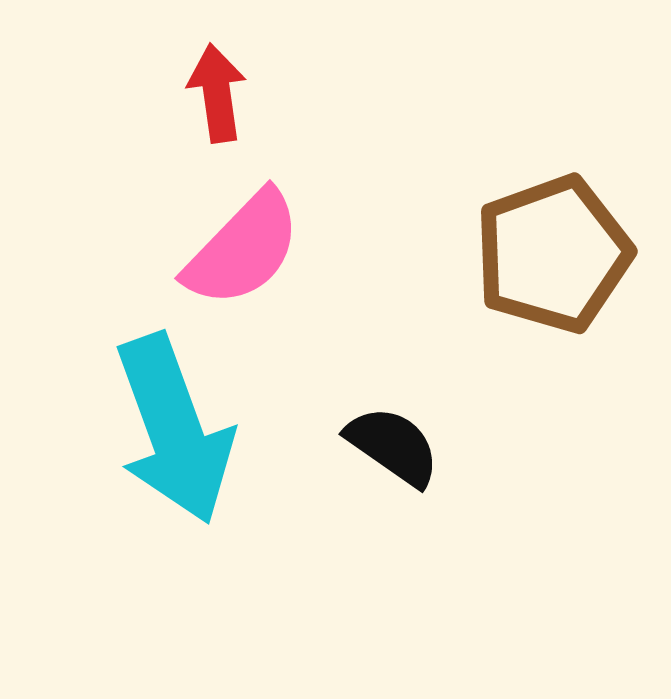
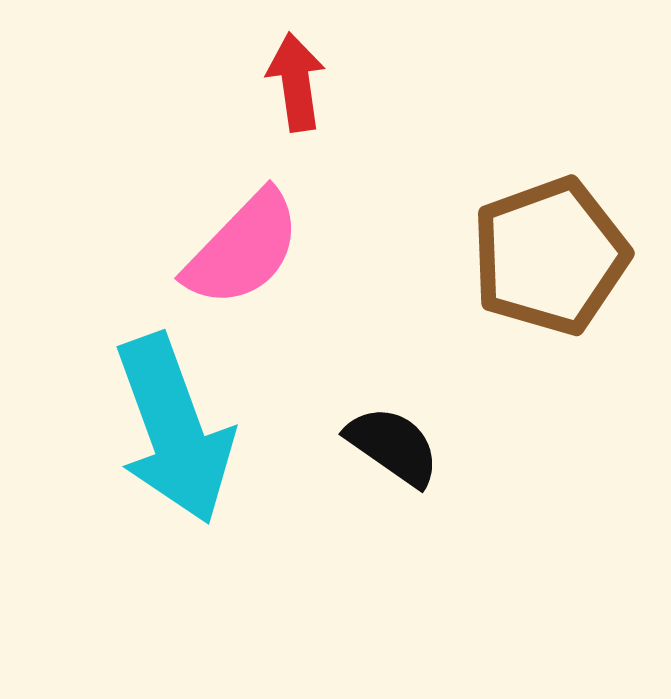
red arrow: moved 79 px right, 11 px up
brown pentagon: moved 3 px left, 2 px down
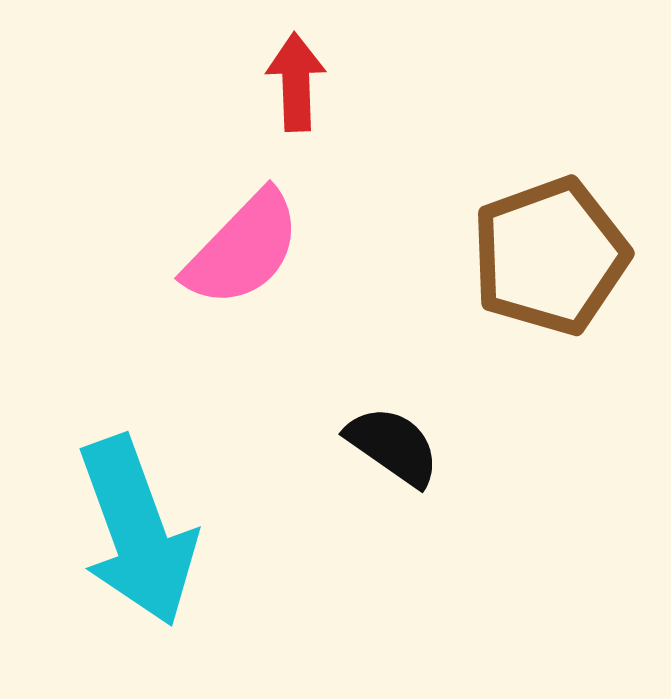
red arrow: rotated 6 degrees clockwise
cyan arrow: moved 37 px left, 102 px down
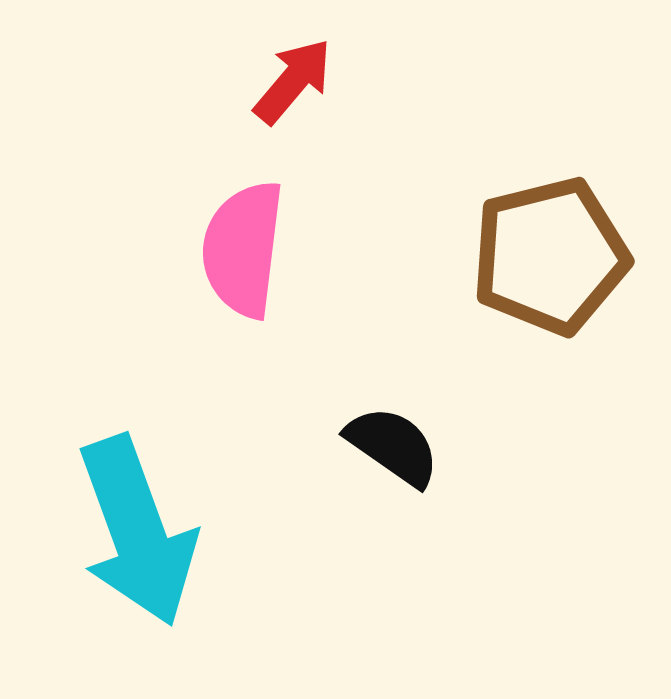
red arrow: moved 3 px left, 1 px up; rotated 42 degrees clockwise
pink semicircle: rotated 143 degrees clockwise
brown pentagon: rotated 6 degrees clockwise
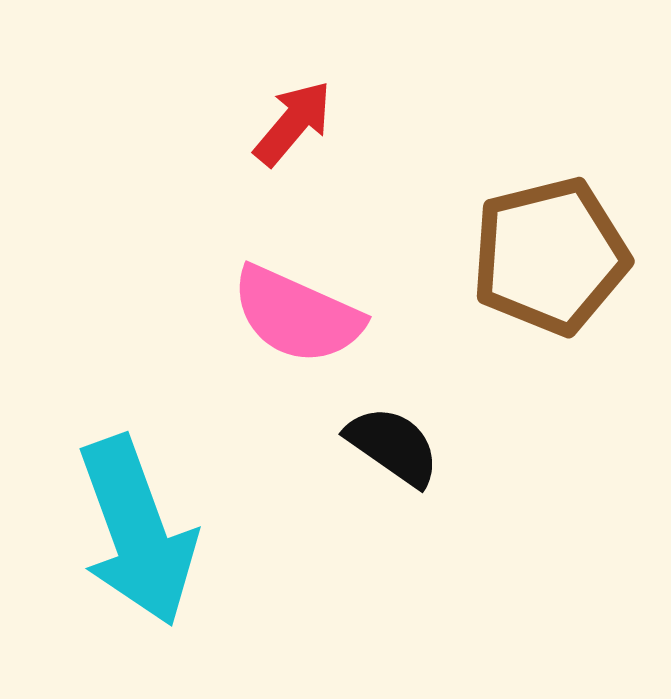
red arrow: moved 42 px down
pink semicircle: moved 54 px right, 66 px down; rotated 73 degrees counterclockwise
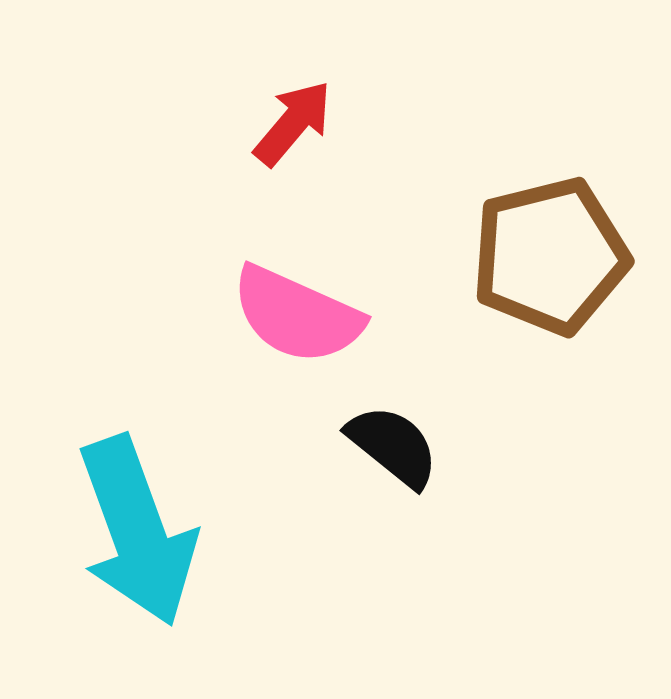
black semicircle: rotated 4 degrees clockwise
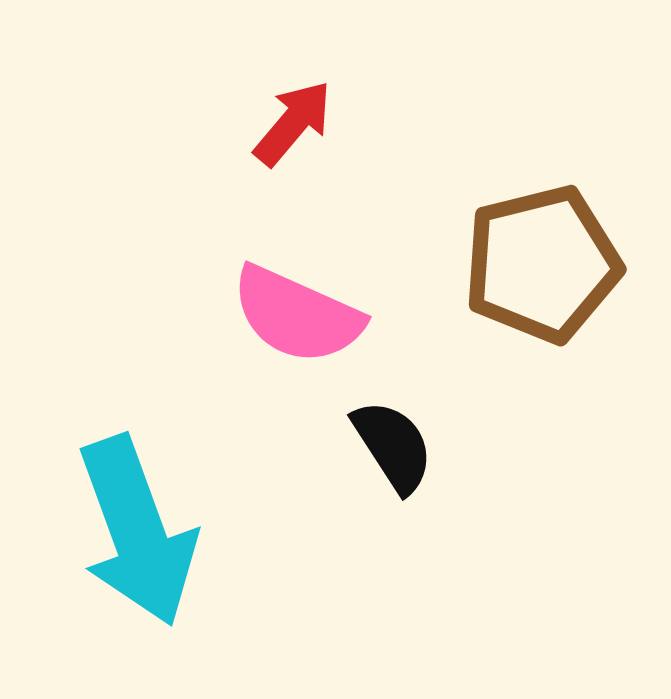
brown pentagon: moved 8 px left, 8 px down
black semicircle: rotated 18 degrees clockwise
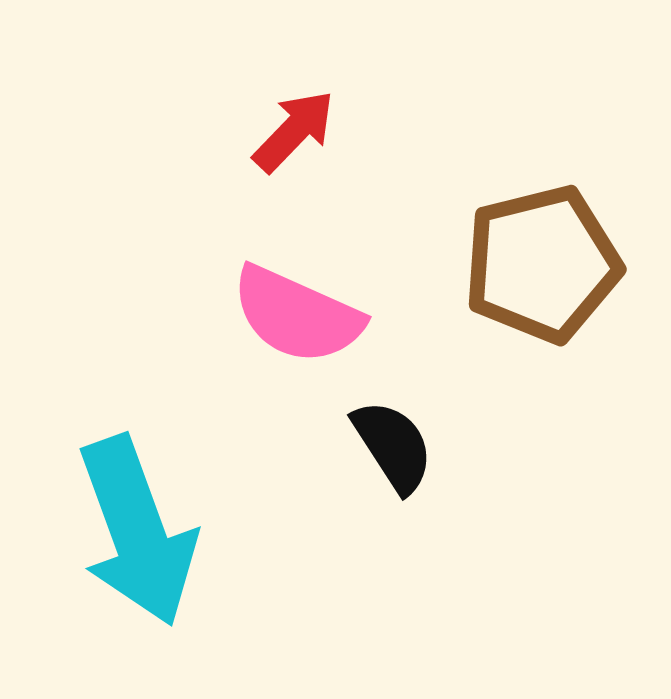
red arrow: moved 1 px right, 8 px down; rotated 4 degrees clockwise
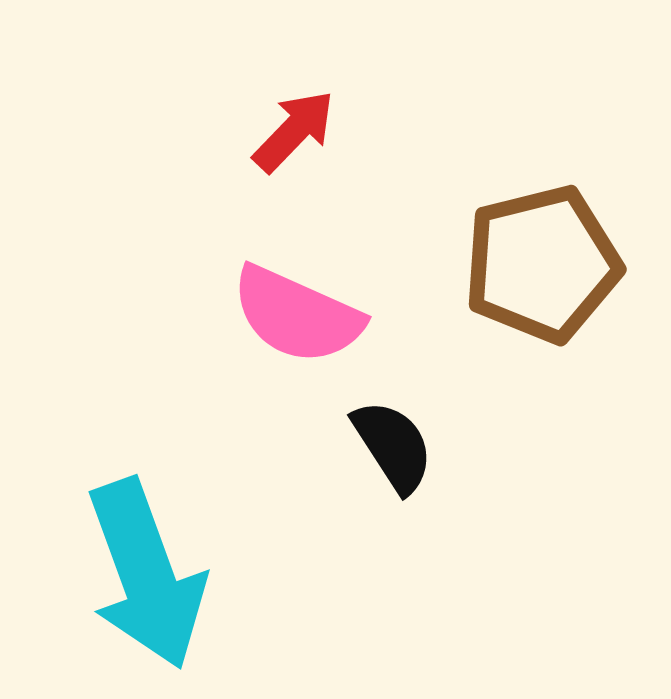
cyan arrow: moved 9 px right, 43 px down
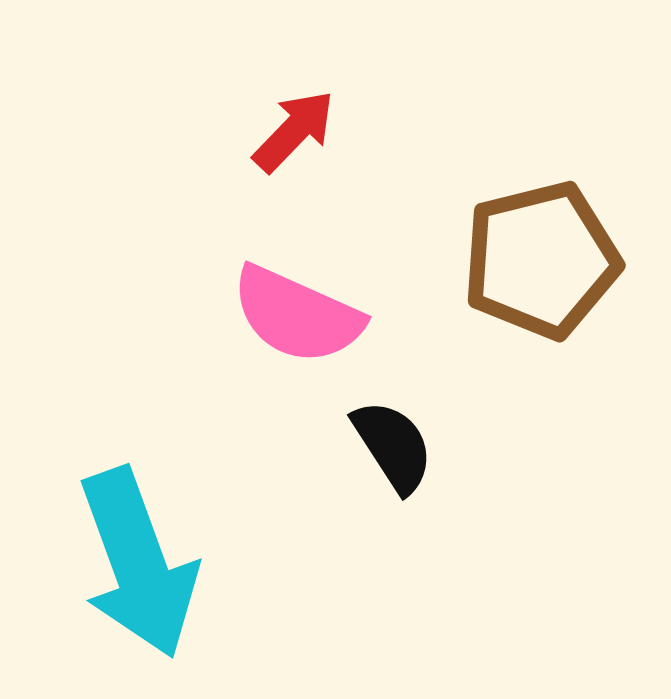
brown pentagon: moved 1 px left, 4 px up
cyan arrow: moved 8 px left, 11 px up
